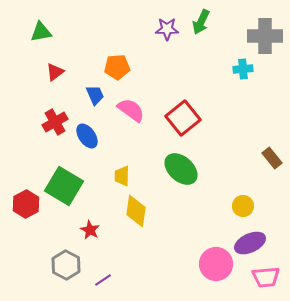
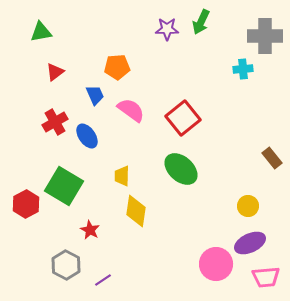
yellow circle: moved 5 px right
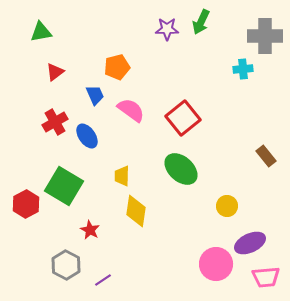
orange pentagon: rotated 10 degrees counterclockwise
brown rectangle: moved 6 px left, 2 px up
yellow circle: moved 21 px left
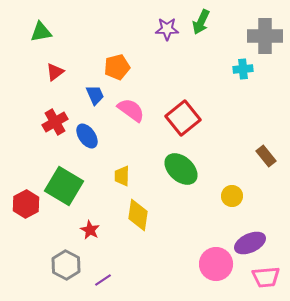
yellow circle: moved 5 px right, 10 px up
yellow diamond: moved 2 px right, 4 px down
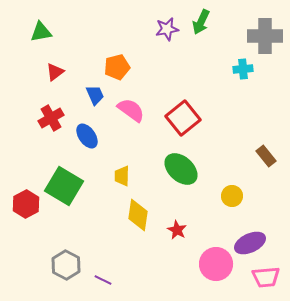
purple star: rotated 10 degrees counterclockwise
red cross: moved 4 px left, 4 px up
red star: moved 87 px right
purple line: rotated 60 degrees clockwise
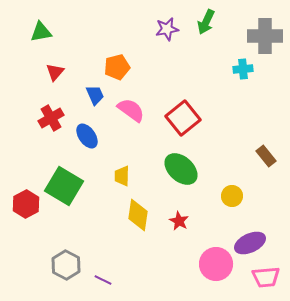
green arrow: moved 5 px right
red triangle: rotated 12 degrees counterclockwise
red star: moved 2 px right, 9 px up
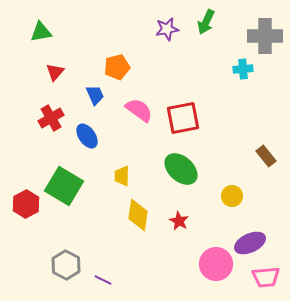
pink semicircle: moved 8 px right
red square: rotated 28 degrees clockwise
